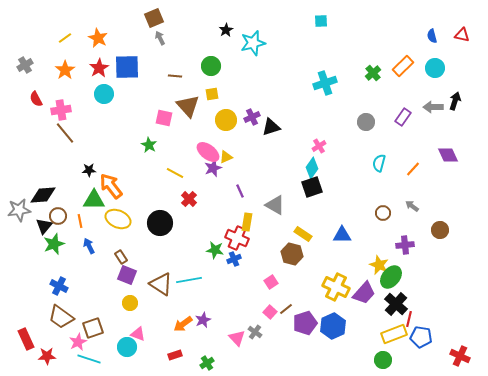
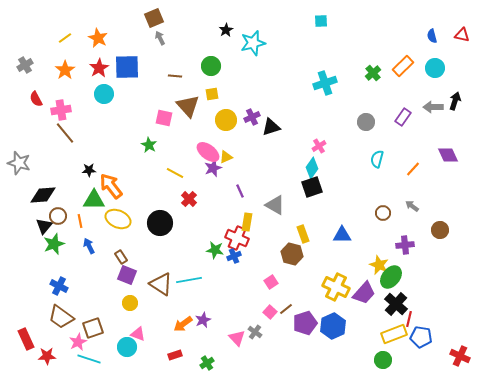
cyan semicircle at (379, 163): moved 2 px left, 4 px up
gray star at (19, 210): moved 47 px up; rotated 25 degrees clockwise
yellow rectangle at (303, 234): rotated 36 degrees clockwise
blue cross at (234, 259): moved 3 px up
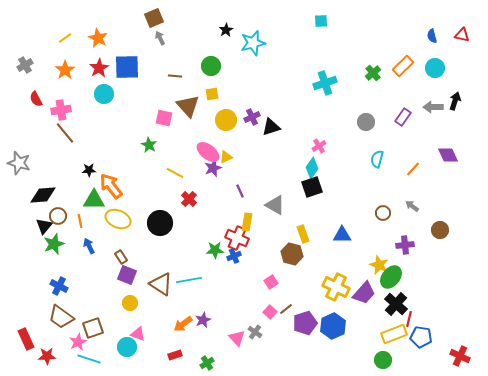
green star at (215, 250): rotated 12 degrees counterclockwise
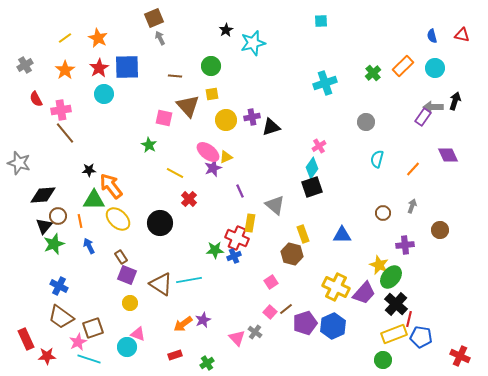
purple cross at (252, 117): rotated 14 degrees clockwise
purple rectangle at (403, 117): moved 20 px right
gray triangle at (275, 205): rotated 10 degrees clockwise
gray arrow at (412, 206): rotated 72 degrees clockwise
yellow ellipse at (118, 219): rotated 20 degrees clockwise
yellow rectangle at (247, 222): moved 3 px right, 1 px down
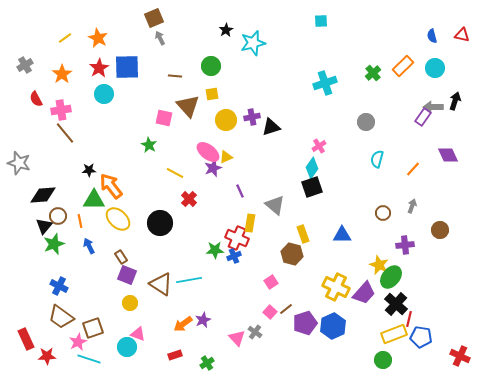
orange star at (65, 70): moved 3 px left, 4 px down
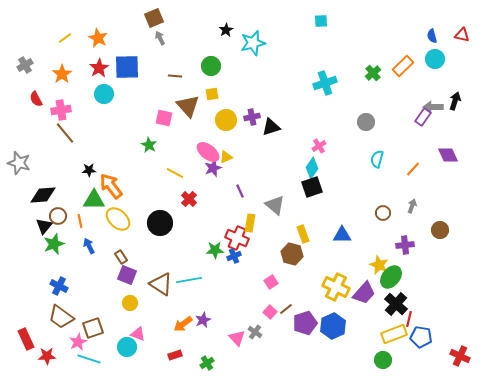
cyan circle at (435, 68): moved 9 px up
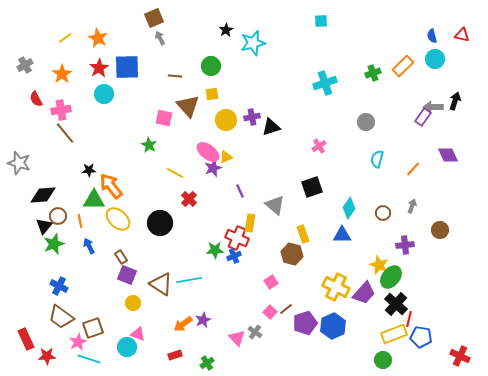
green cross at (373, 73): rotated 21 degrees clockwise
cyan diamond at (312, 168): moved 37 px right, 40 px down
yellow circle at (130, 303): moved 3 px right
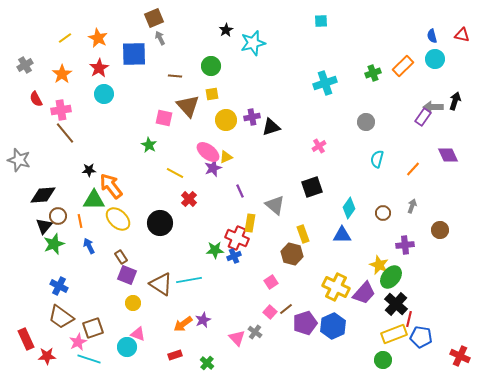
blue square at (127, 67): moved 7 px right, 13 px up
gray star at (19, 163): moved 3 px up
green cross at (207, 363): rotated 16 degrees counterclockwise
